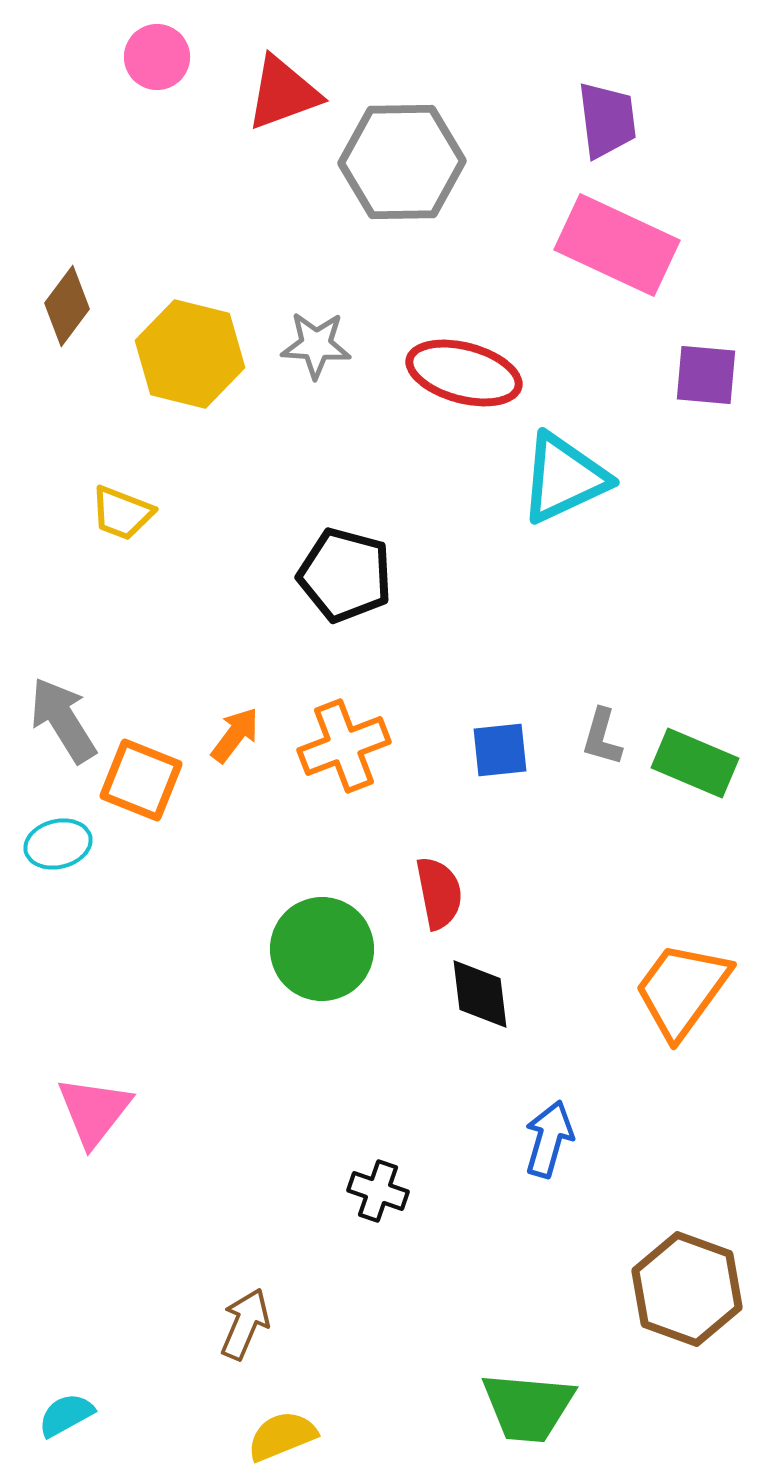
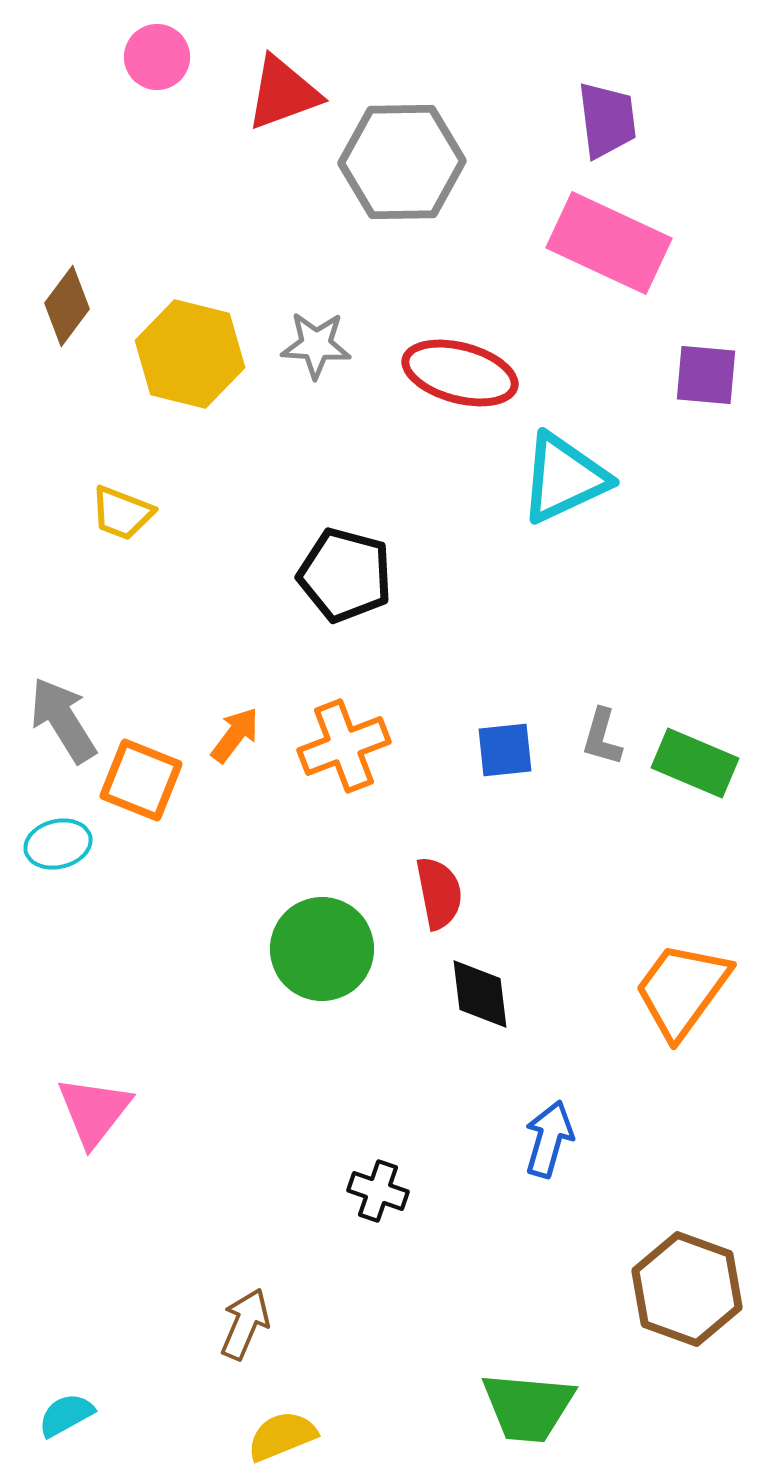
pink rectangle: moved 8 px left, 2 px up
red ellipse: moved 4 px left
blue square: moved 5 px right
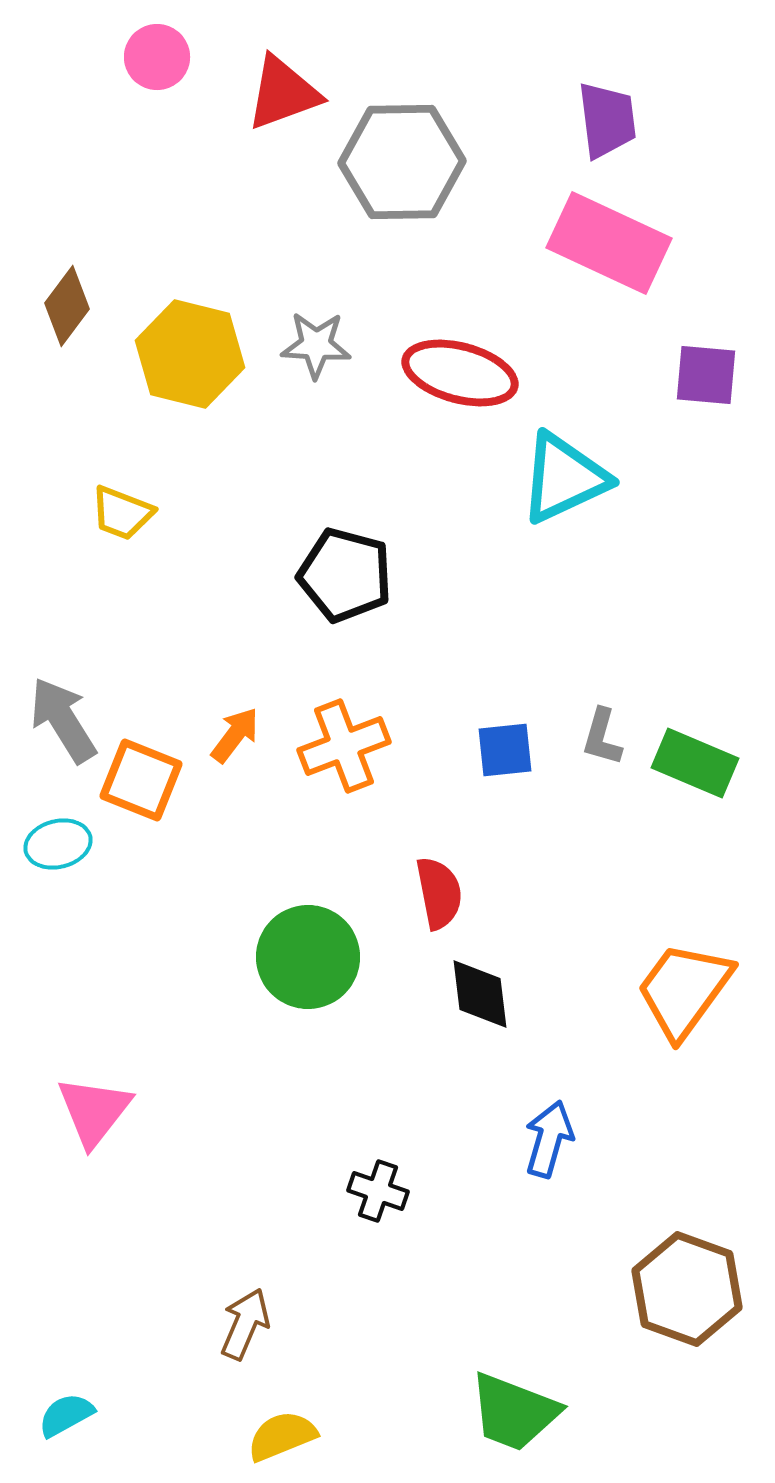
green circle: moved 14 px left, 8 px down
orange trapezoid: moved 2 px right
green trapezoid: moved 14 px left, 5 px down; rotated 16 degrees clockwise
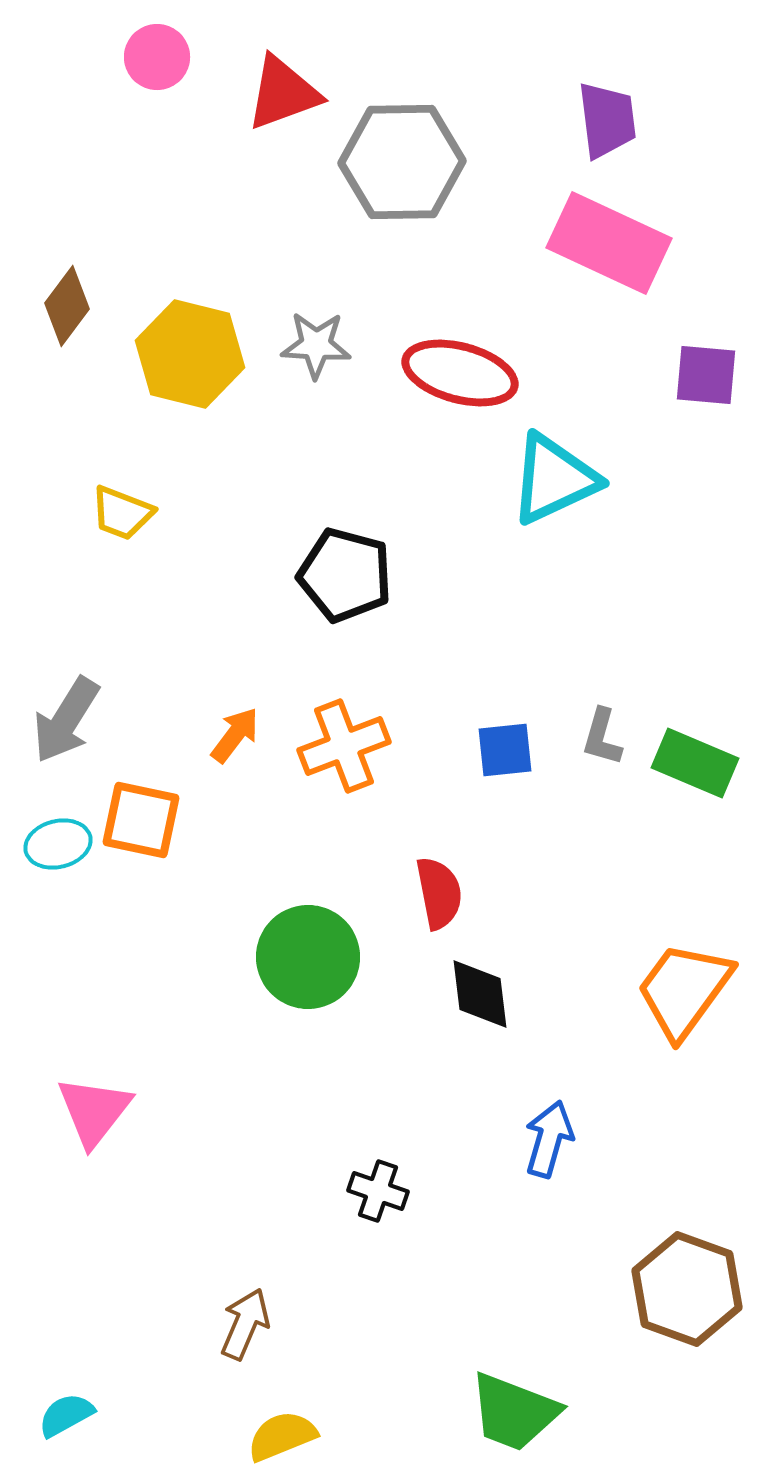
cyan triangle: moved 10 px left, 1 px down
gray arrow: moved 3 px right; rotated 116 degrees counterclockwise
orange square: moved 40 px down; rotated 10 degrees counterclockwise
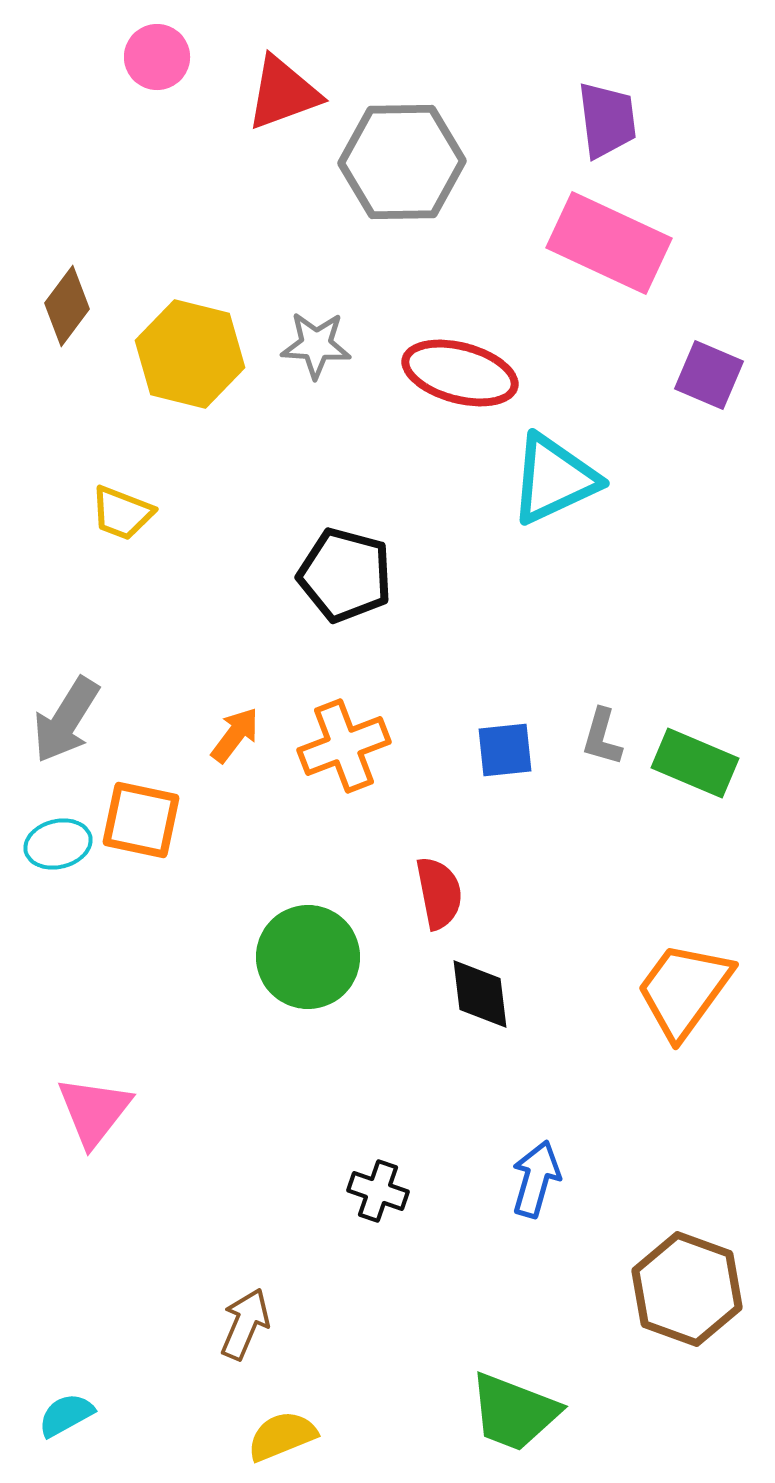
purple square: moved 3 px right; rotated 18 degrees clockwise
blue arrow: moved 13 px left, 40 px down
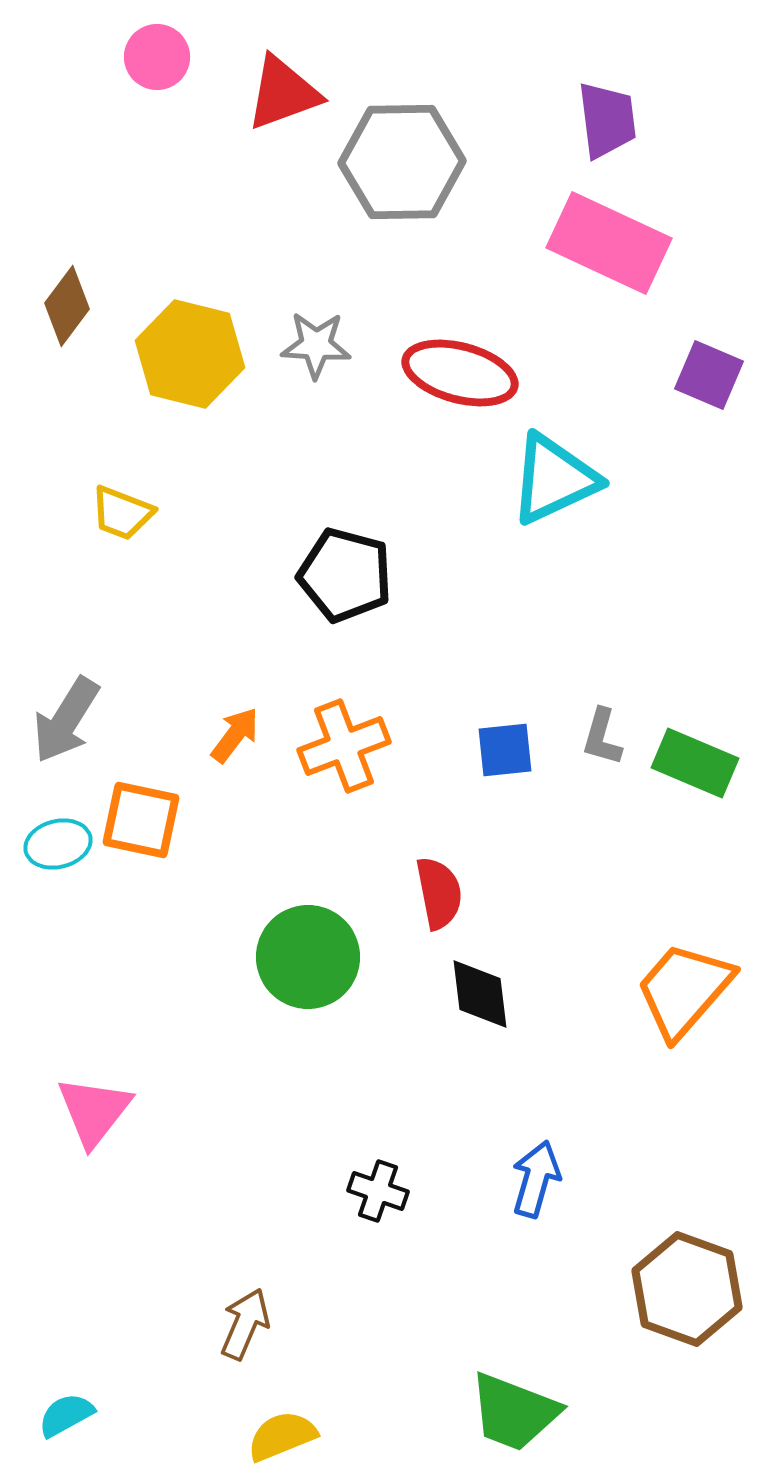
orange trapezoid: rotated 5 degrees clockwise
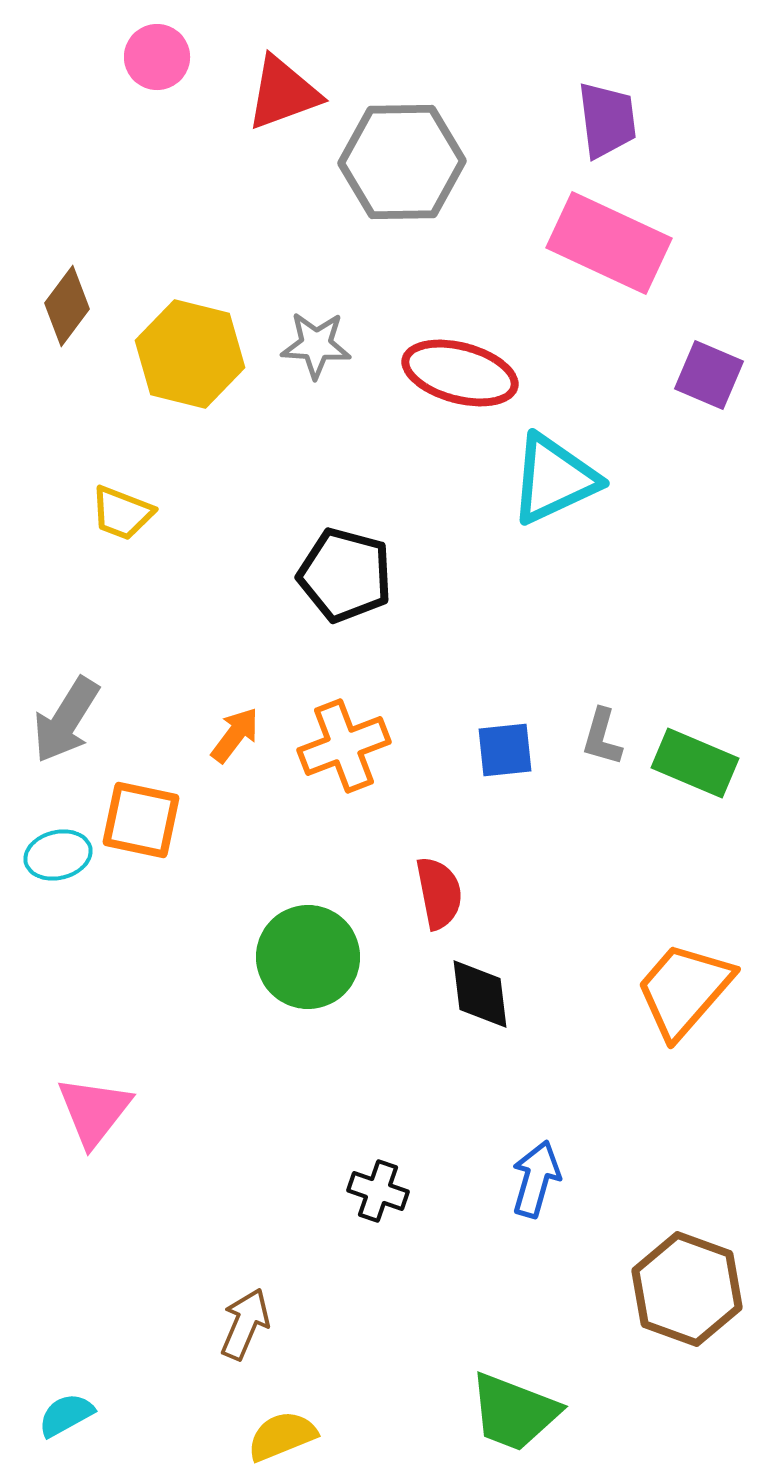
cyan ellipse: moved 11 px down
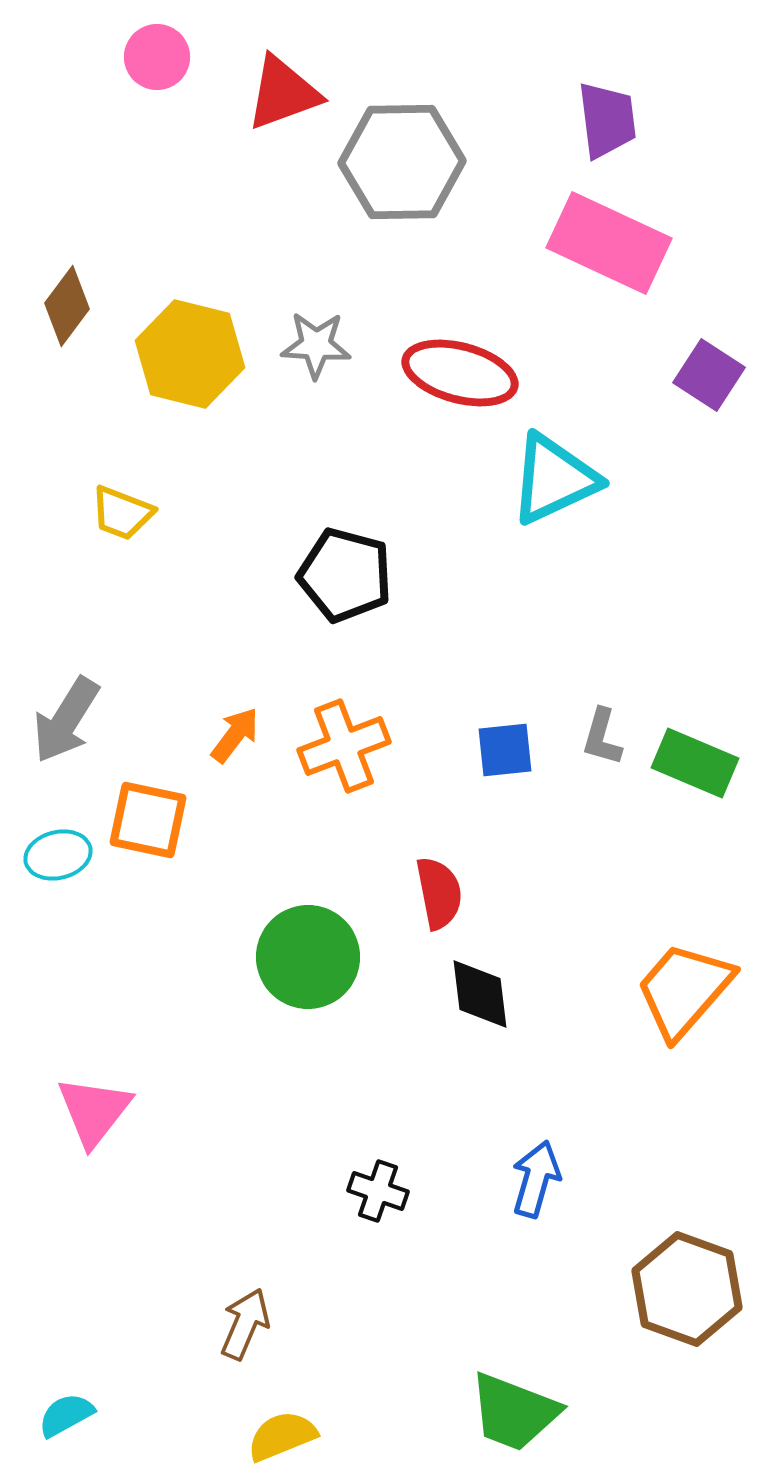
purple square: rotated 10 degrees clockwise
orange square: moved 7 px right
